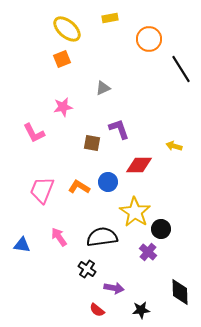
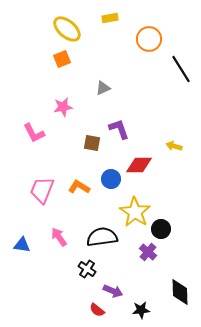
blue circle: moved 3 px right, 3 px up
purple arrow: moved 1 px left, 3 px down; rotated 12 degrees clockwise
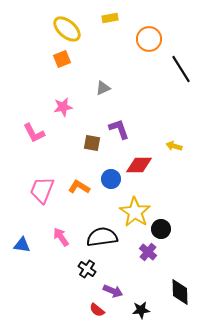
pink arrow: moved 2 px right
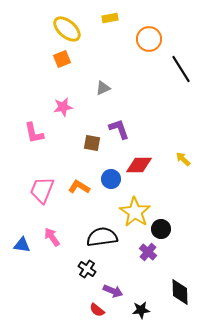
pink L-shape: rotated 15 degrees clockwise
yellow arrow: moved 9 px right, 13 px down; rotated 28 degrees clockwise
pink arrow: moved 9 px left
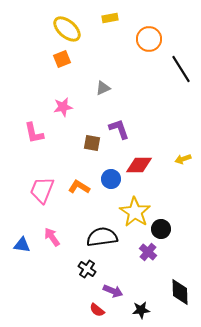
yellow arrow: rotated 63 degrees counterclockwise
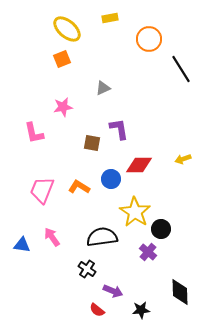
purple L-shape: rotated 10 degrees clockwise
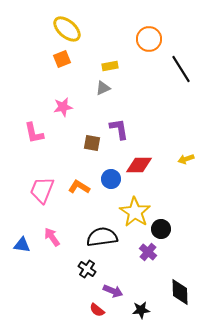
yellow rectangle: moved 48 px down
yellow arrow: moved 3 px right
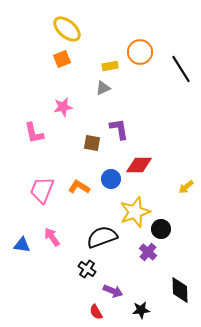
orange circle: moved 9 px left, 13 px down
yellow arrow: moved 28 px down; rotated 21 degrees counterclockwise
yellow star: rotated 20 degrees clockwise
black semicircle: rotated 12 degrees counterclockwise
black diamond: moved 2 px up
red semicircle: moved 1 px left, 2 px down; rotated 21 degrees clockwise
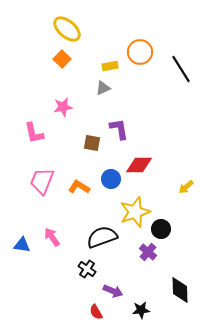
orange square: rotated 24 degrees counterclockwise
pink trapezoid: moved 9 px up
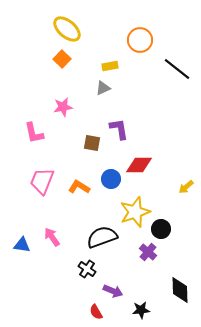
orange circle: moved 12 px up
black line: moved 4 px left; rotated 20 degrees counterclockwise
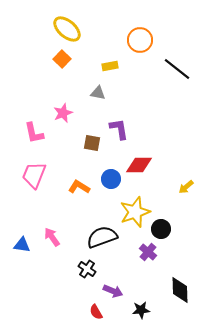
gray triangle: moved 5 px left, 5 px down; rotated 35 degrees clockwise
pink star: moved 6 px down; rotated 12 degrees counterclockwise
pink trapezoid: moved 8 px left, 6 px up
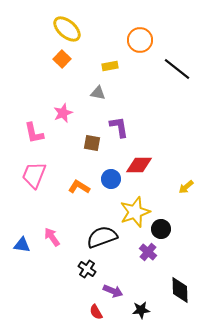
purple L-shape: moved 2 px up
